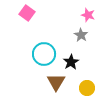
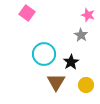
yellow circle: moved 1 px left, 3 px up
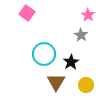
pink star: rotated 16 degrees clockwise
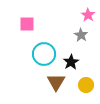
pink square: moved 11 px down; rotated 35 degrees counterclockwise
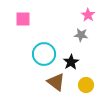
pink square: moved 4 px left, 5 px up
gray star: rotated 24 degrees counterclockwise
brown triangle: rotated 24 degrees counterclockwise
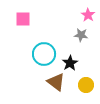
black star: moved 1 px left, 1 px down
